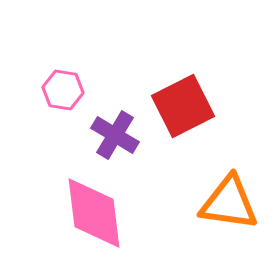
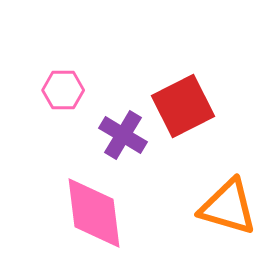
pink hexagon: rotated 9 degrees counterclockwise
purple cross: moved 8 px right
orange triangle: moved 1 px left, 4 px down; rotated 8 degrees clockwise
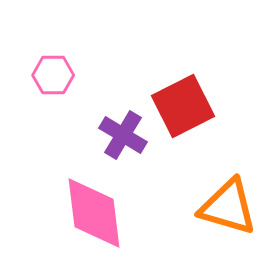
pink hexagon: moved 10 px left, 15 px up
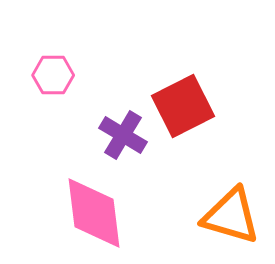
orange triangle: moved 3 px right, 9 px down
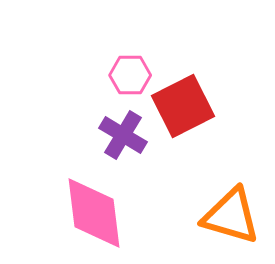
pink hexagon: moved 77 px right
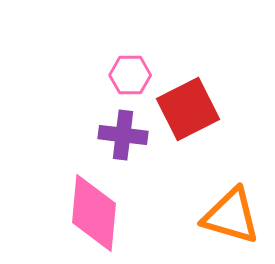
red square: moved 5 px right, 3 px down
purple cross: rotated 24 degrees counterclockwise
pink diamond: rotated 12 degrees clockwise
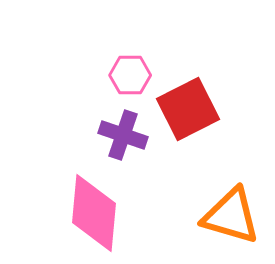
purple cross: rotated 12 degrees clockwise
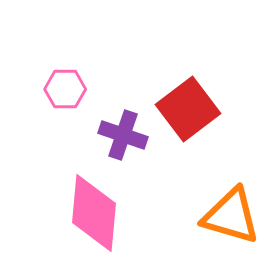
pink hexagon: moved 65 px left, 14 px down
red square: rotated 10 degrees counterclockwise
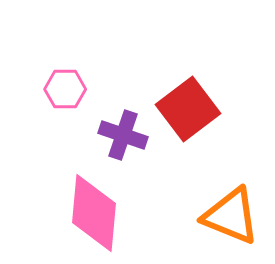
orange triangle: rotated 6 degrees clockwise
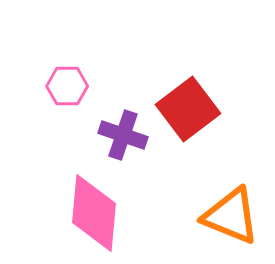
pink hexagon: moved 2 px right, 3 px up
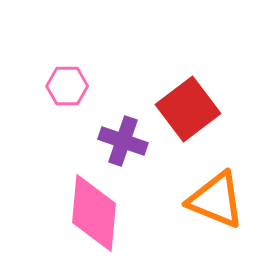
purple cross: moved 6 px down
orange triangle: moved 15 px left, 16 px up
